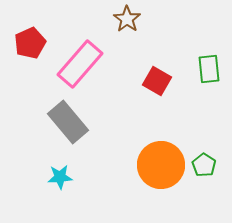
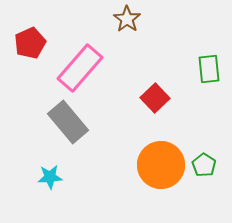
pink rectangle: moved 4 px down
red square: moved 2 px left, 17 px down; rotated 16 degrees clockwise
cyan star: moved 10 px left
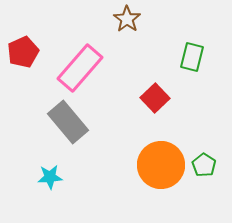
red pentagon: moved 7 px left, 9 px down
green rectangle: moved 17 px left, 12 px up; rotated 20 degrees clockwise
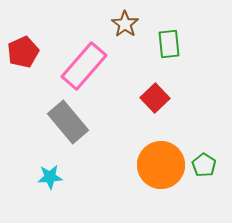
brown star: moved 2 px left, 5 px down
green rectangle: moved 23 px left, 13 px up; rotated 20 degrees counterclockwise
pink rectangle: moved 4 px right, 2 px up
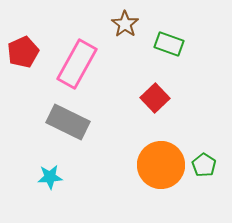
green rectangle: rotated 64 degrees counterclockwise
pink rectangle: moved 7 px left, 2 px up; rotated 12 degrees counterclockwise
gray rectangle: rotated 24 degrees counterclockwise
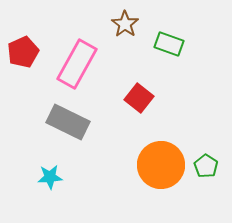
red square: moved 16 px left; rotated 8 degrees counterclockwise
green pentagon: moved 2 px right, 1 px down
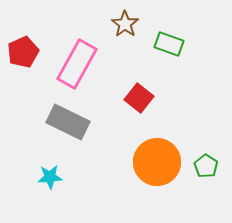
orange circle: moved 4 px left, 3 px up
